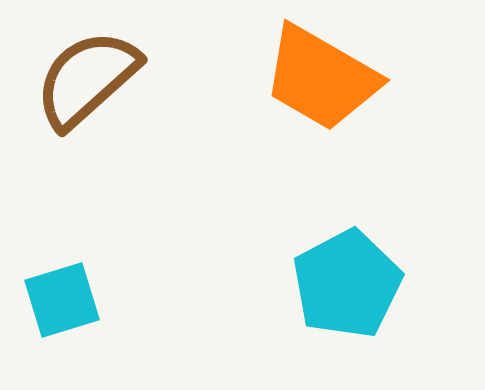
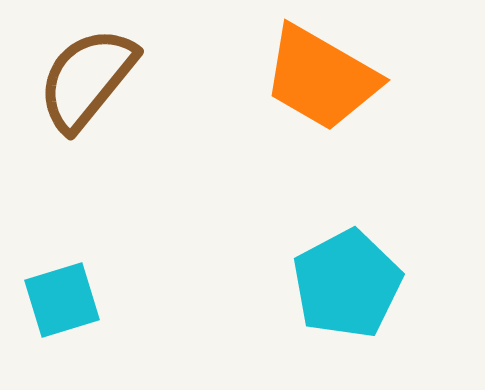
brown semicircle: rotated 9 degrees counterclockwise
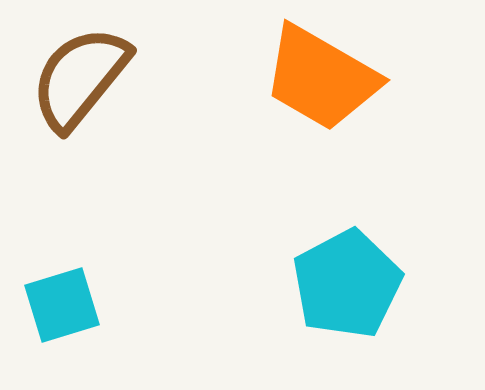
brown semicircle: moved 7 px left, 1 px up
cyan square: moved 5 px down
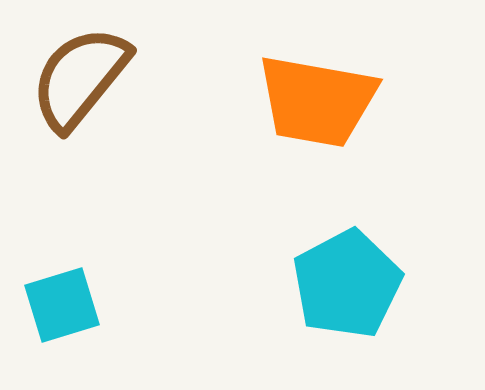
orange trapezoid: moved 4 px left, 23 px down; rotated 20 degrees counterclockwise
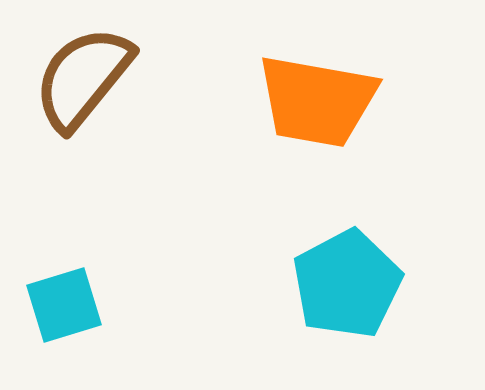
brown semicircle: moved 3 px right
cyan square: moved 2 px right
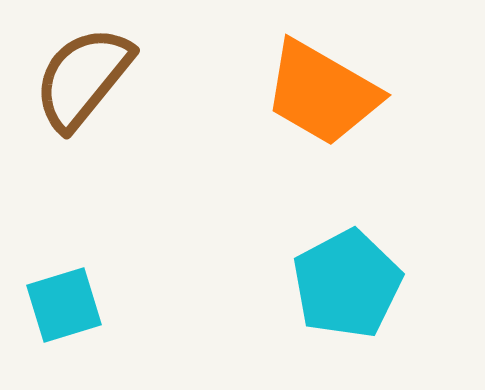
orange trapezoid: moved 5 px right, 8 px up; rotated 20 degrees clockwise
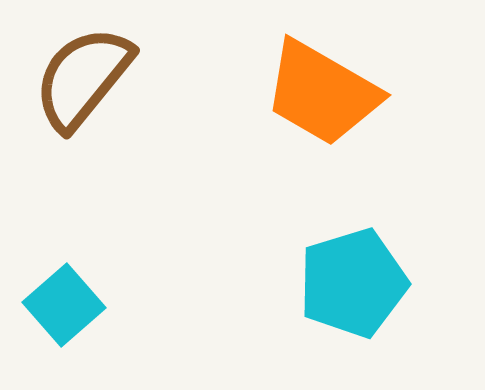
cyan pentagon: moved 6 px right, 1 px up; rotated 11 degrees clockwise
cyan square: rotated 24 degrees counterclockwise
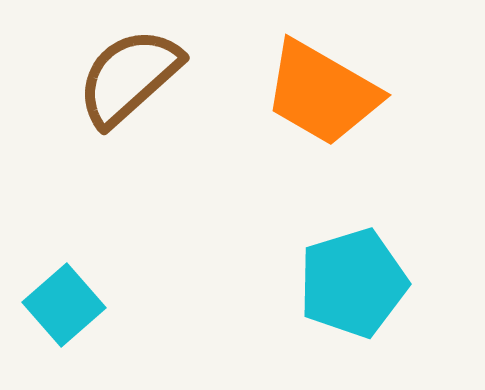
brown semicircle: moved 46 px right, 1 px up; rotated 9 degrees clockwise
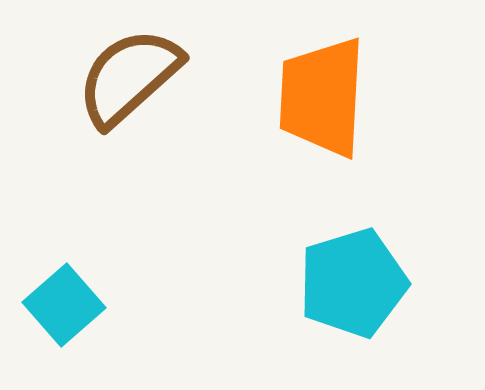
orange trapezoid: moved 4 px down; rotated 63 degrees clockwise
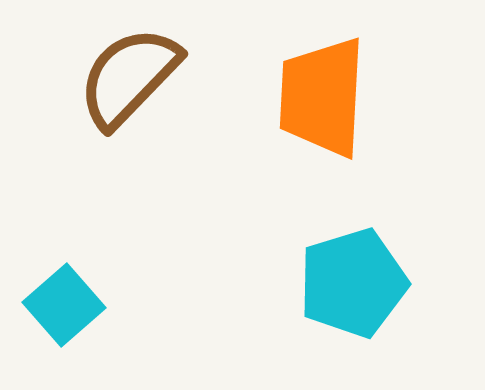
brown semicircle: rotated 4 degrees counterclockwise
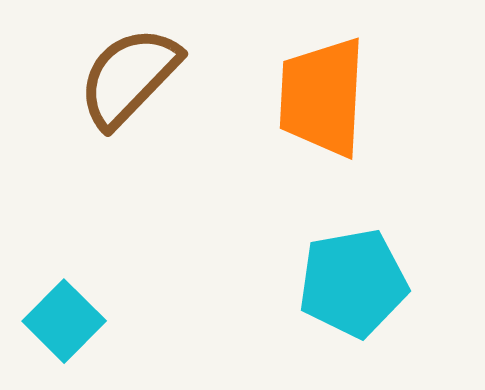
cyan pentagon: rotated 7 degrees clockwise
cyan square: moved 16 px down; rotated 4 degrees counterclockwise
